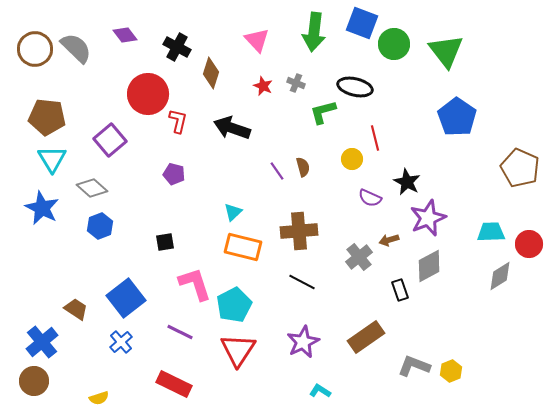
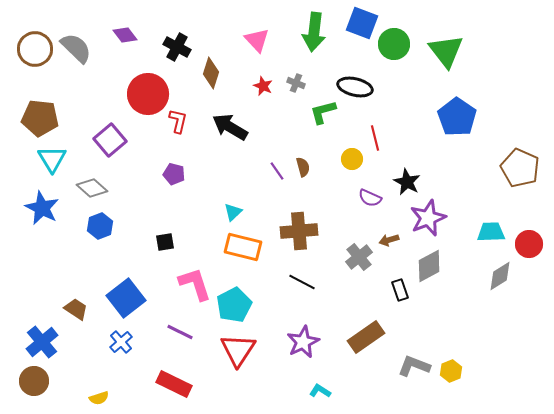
brown pentagon at (47, 117): moved 7 px left, 1 px down
black arrow at (232, 128): moved 2 px left, 1 px up; rotated 12 degrees clockwise
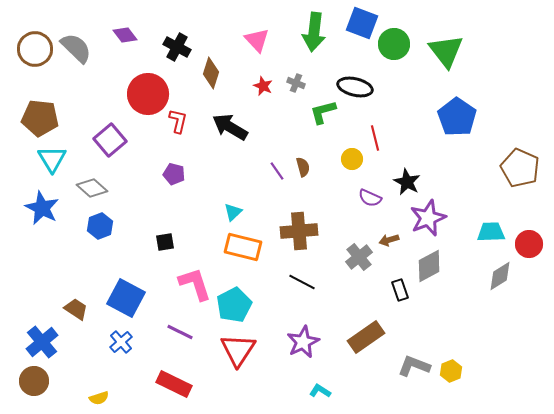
blue square at (126, 298): rotated 24 degrees counterclockwise
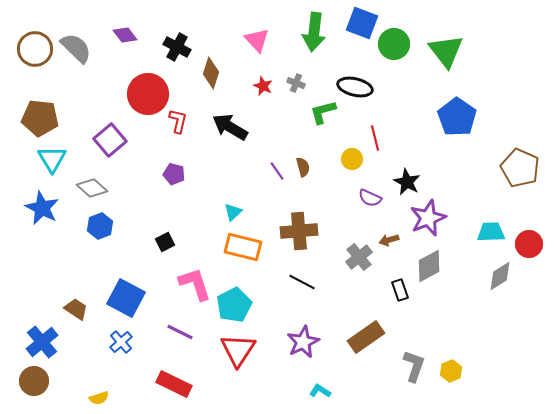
black square at (165, 242): rotated 18 degrees counterclockwise
gray L-shape at (414, 366): rotated 88 degrees clockwise
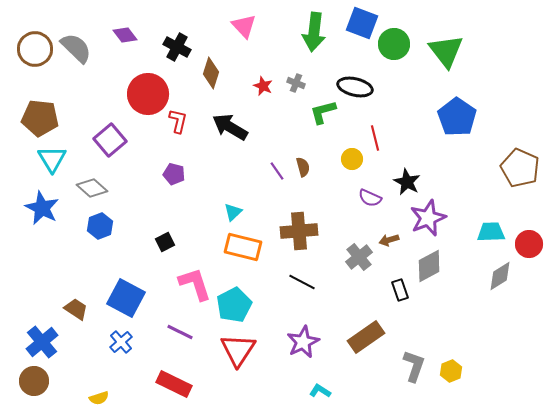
pink triangle at (257, 40): moved 13 px left, 14 px up
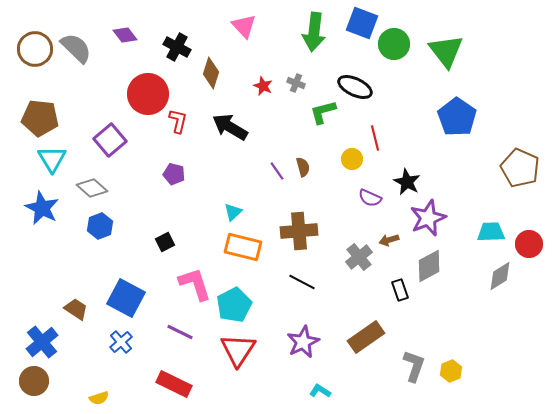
black ellipse at (355, 87): rotated 12 degrees clockwise
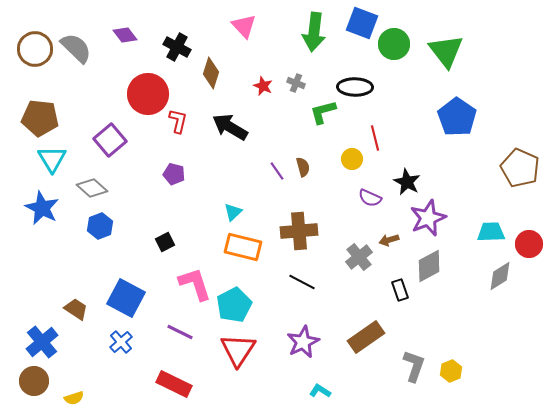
black ellipse at (355, 87): rotated 24 degrees counterclockwise
yellow semicircle at (99, 398): moved 25 px left
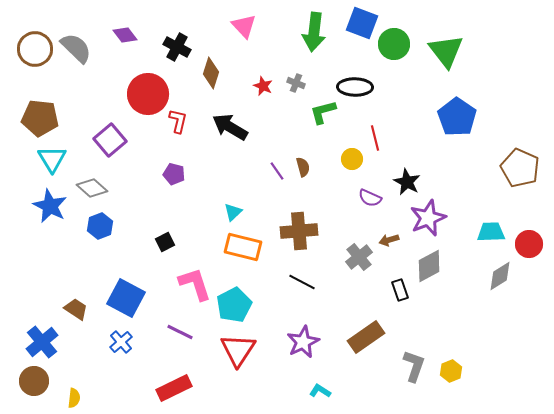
blue star at (42, 208): moved 8 px right, 2 px up
red rectangle at (174, 384): moved 4 px down; rotated 52 degrees counterclockwise
yellow semicircle at (74, 398): rotated 66 degrees counterclockwise
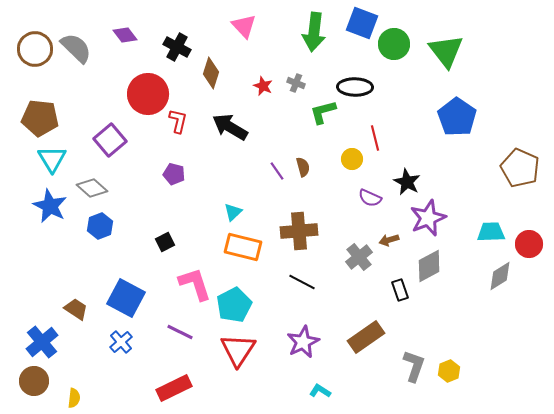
yellow hexagon at (451, 371): moved 2 px left
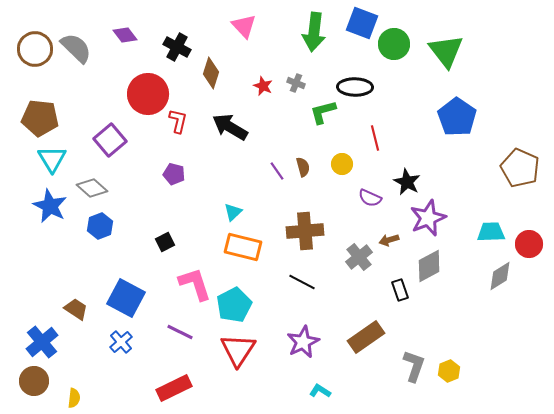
yellow circle at (352, 159): moved 10 px left, 5 px down
brown cross at (299, 231): moved 6 px right
